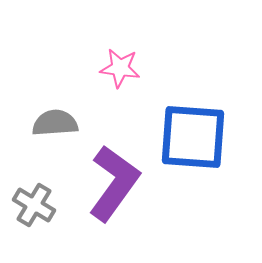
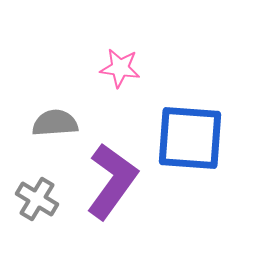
blue square: moved 3 px left, 1 px down
purple L-shape: moved 2 px left, 2 px up
gray cross: moved 3 px right, 6 px up
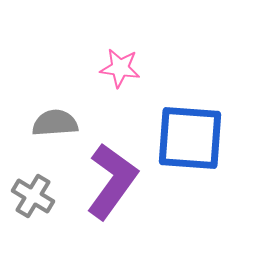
gray cross: moved 4 px left, 3 px up
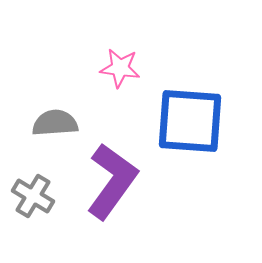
blue square: moved 17 px up
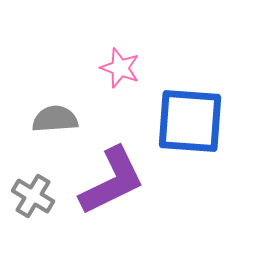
pink star: rotated 12 degrees clockwise
gray semicircle: moved 4 px up
purple L-shape: rotated 28 degrees clockwise
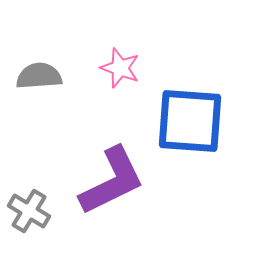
gray semicircle: moved 16 px left, 43 px up
gray cross: moved 4 px left, 15 px down
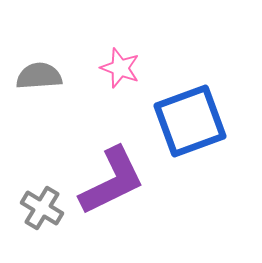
blue square: rotated 24 degrees counterclockwise
gray cross: moved 13 px right, 3 px up
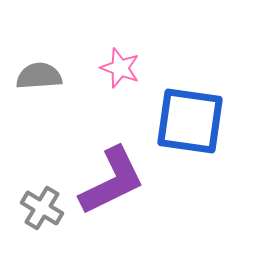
blue square: rotated 28 degrees clockwise
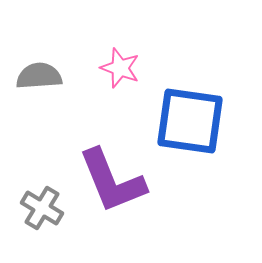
purple L-shape: rotated 94 degrees clockwise
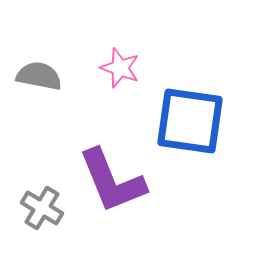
gray semicircle: rotated 15 degrees clockwise
